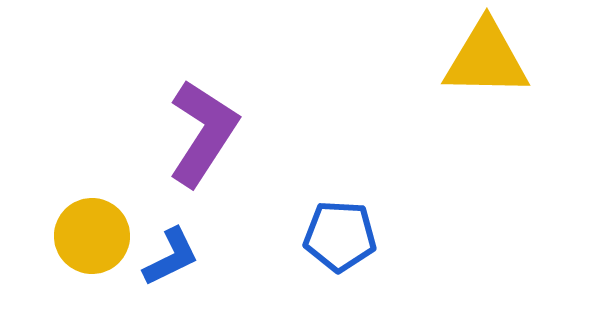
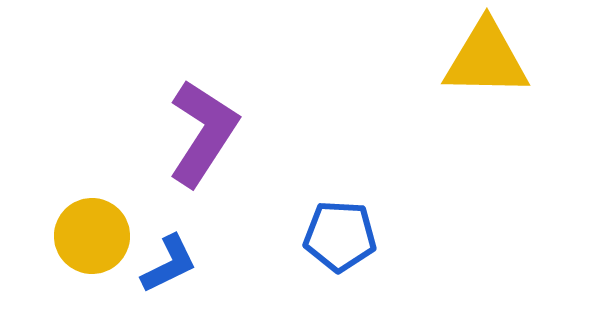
blue L-shape: moved 2 px left, 7 px down
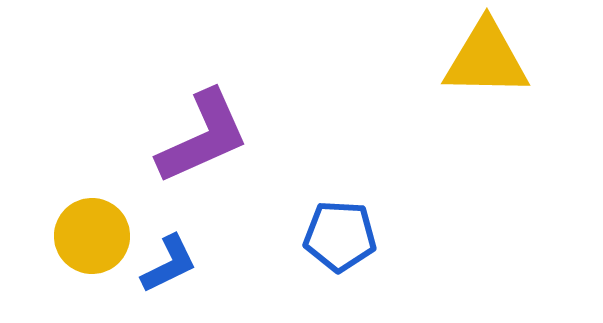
purple L-shape: moved 4 px down; rotated 33 degrees clockwise
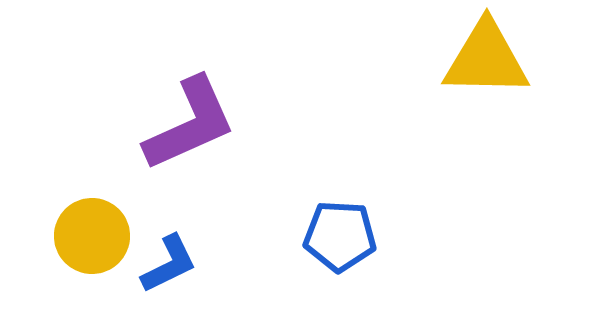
purple L-shape: moved 13 px left, 13 px up
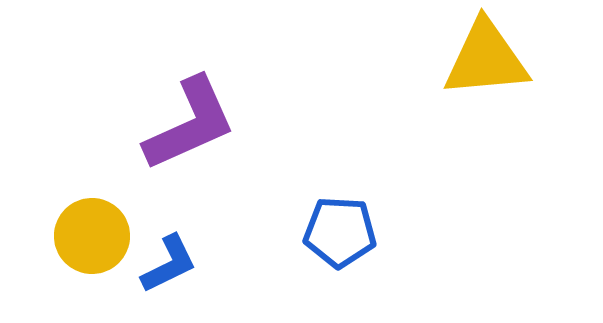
yellow triangle: rotated 6 degrees counterclockwise
blue pentagon: moved 4 px up
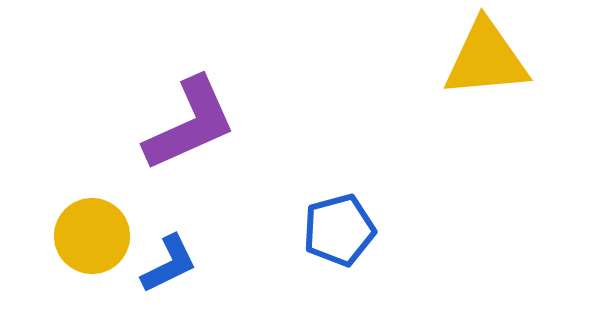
blue pentagon: moved 1 px left, 2 px up; rotated 18 degrees counterclockwise
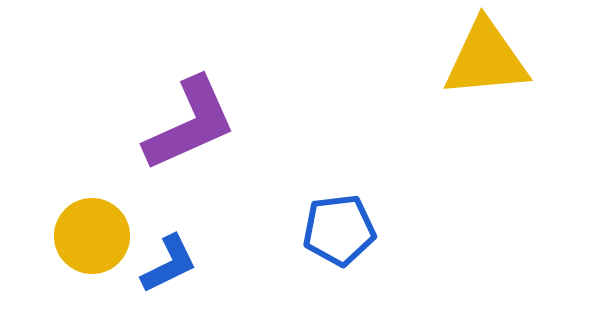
blue pentagon: rotated 8 degrees clockwise
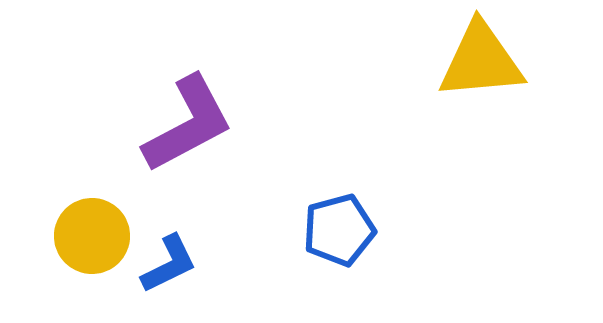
yellow triangle: moved 5 px left, 2 px down
purple L-shape: moved 2 px left; rotated 4 degrees counterclockwise
blue pentagon: rotated 8 degrees counterclockwise
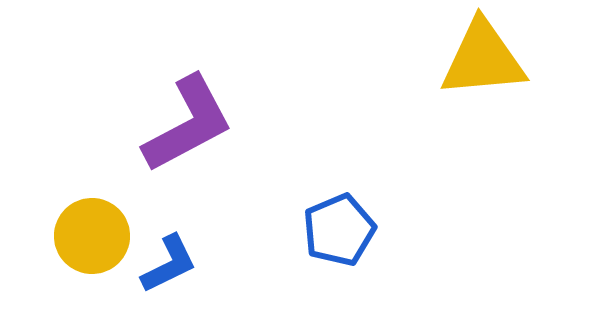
yellow triangle: moved 2 px right, 2 px up
blue pentagon: rotated 8 degrees counterclockwise
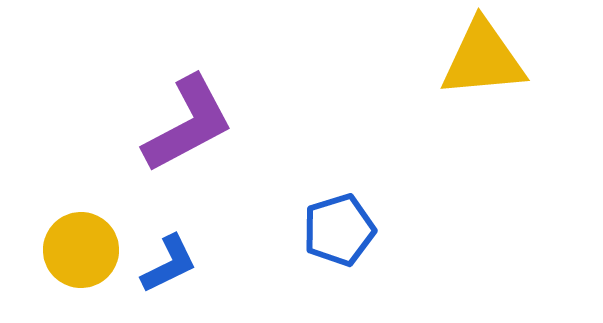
blue pentagon: rotated 6 degrees clockwise
yellow circle: moved 11 px left, 14 px down
